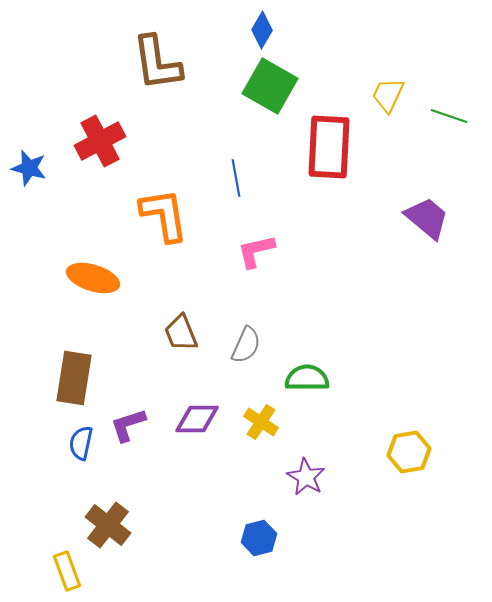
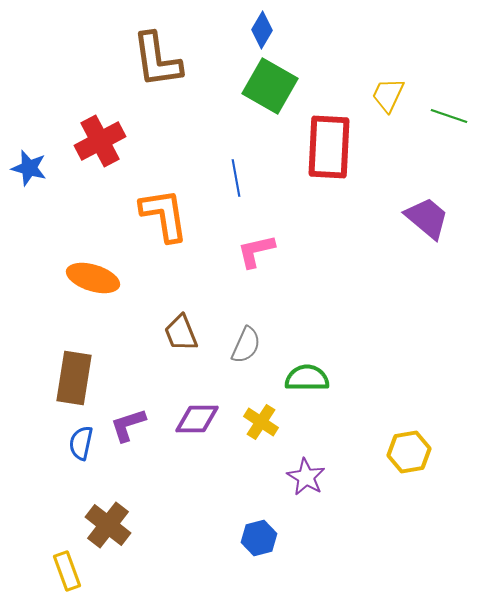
brown L-shape: moved 3 px up
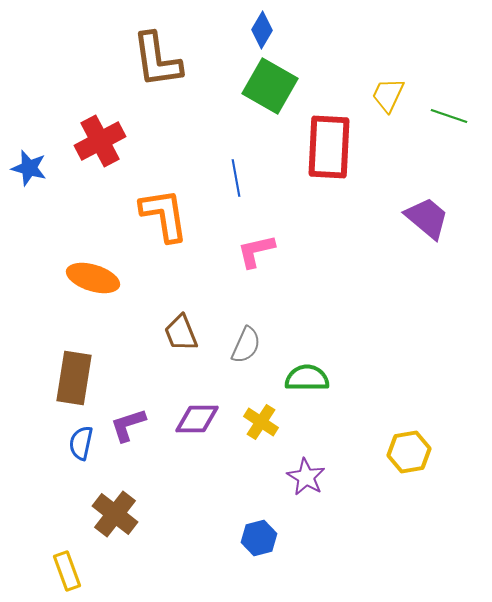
brown cross: moved 7 px right, 11 px up
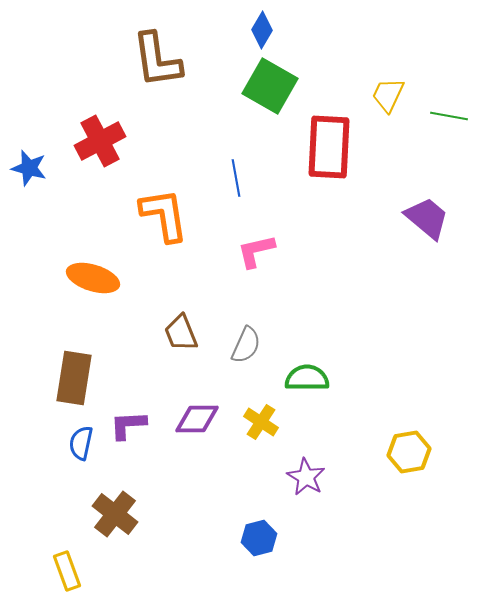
green line: rotated 9 degrees counterclockwise
purple L-shape: rotated 15 degrees clockwise
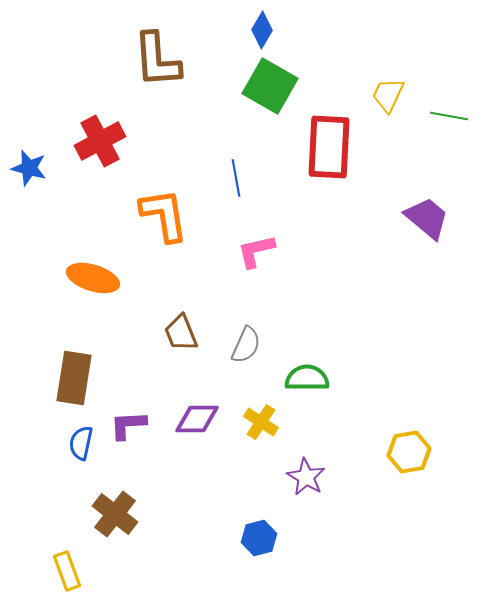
brown L-shape: rotated 4 degrees clockwise
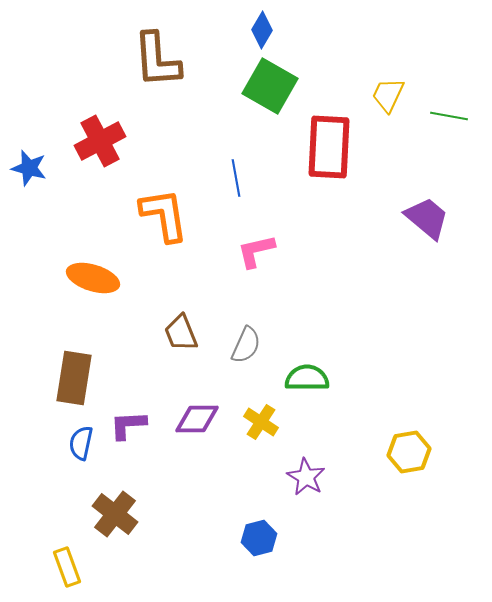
yellow rectangle: moved 4 px up
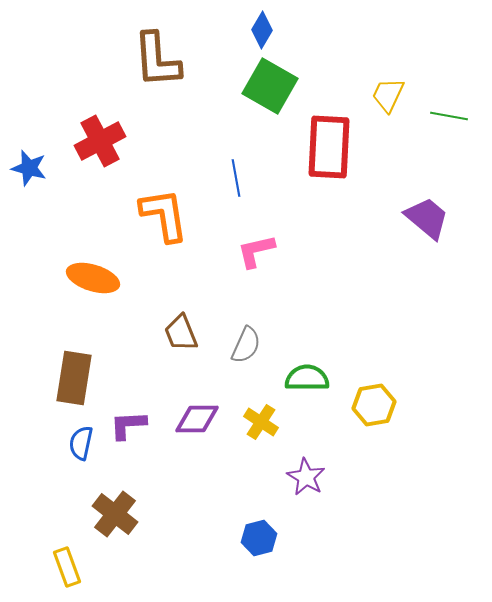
yellow hexagon: moved 35 px left, 47 px up
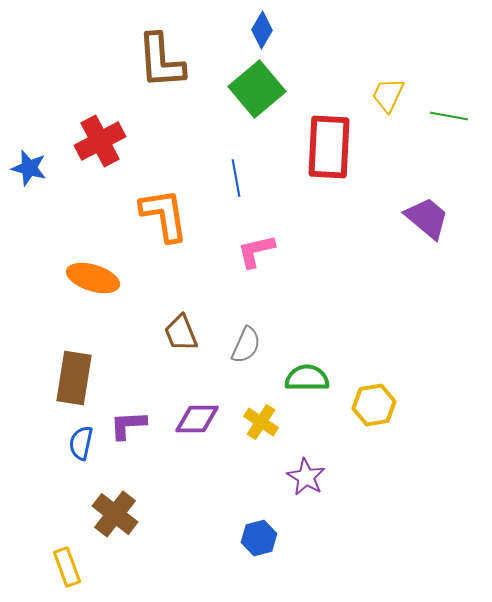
brown L-shape: moved 4 px right, 1 px down
green square: moved 13 px left, 3 px down; rotated 20 degrees clockwise
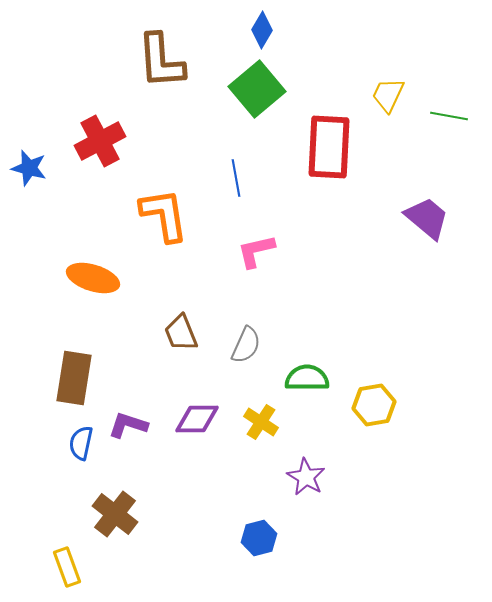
purple L-shape: rotated 21 degrees clockwise
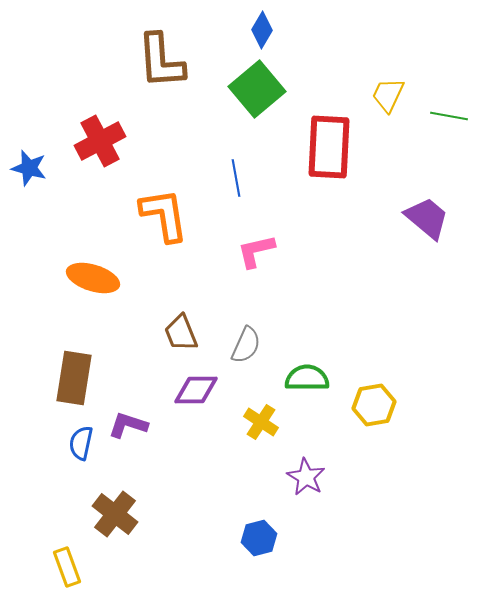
purple diamond: moved 1 px left, 29 px up
